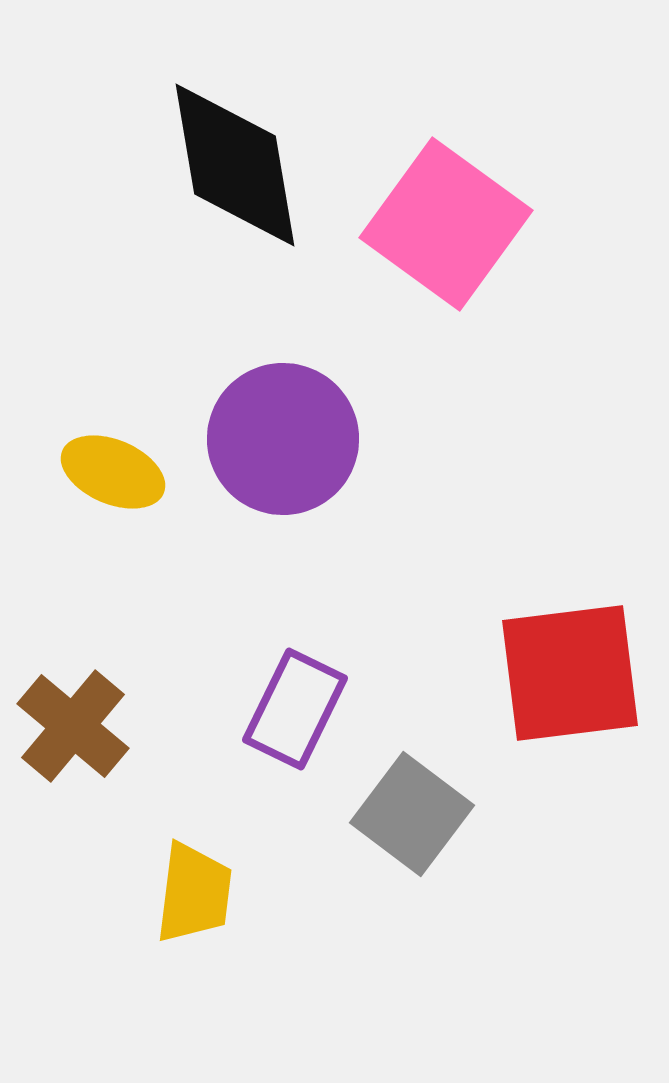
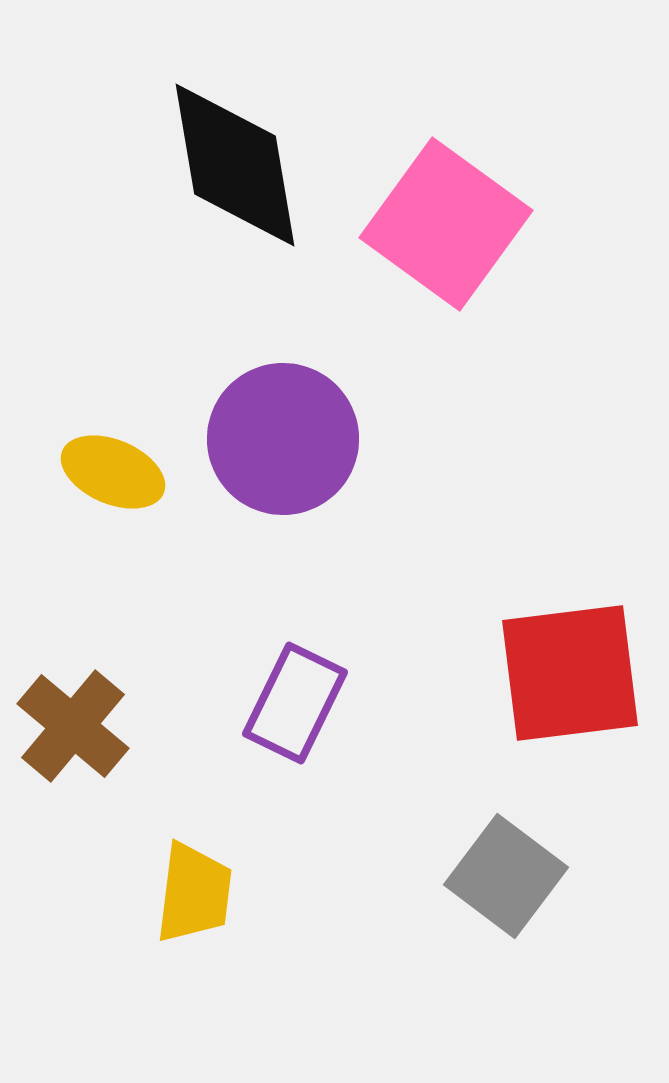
purple rectangle: moved 6 px up
gray square: moved 94 px right, 62 px down
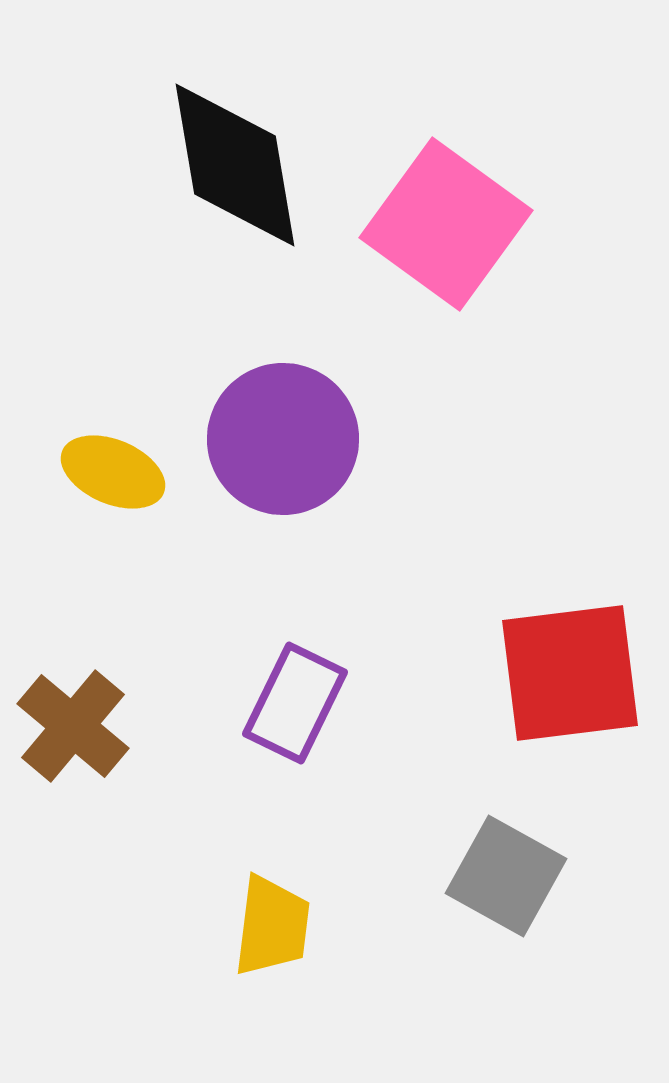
gray square: rotated 8 degrees counterclockwise
yellow trapezoid: moved 78 px right, 33 px down
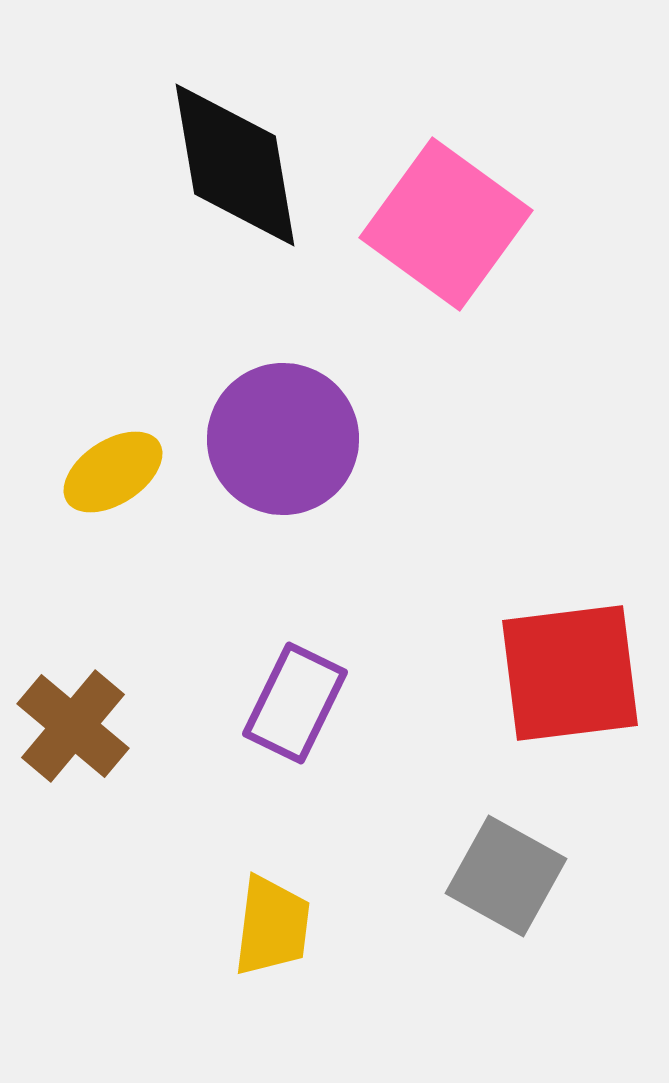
yellow ellipse: rotated 56 degrees counterclockwise
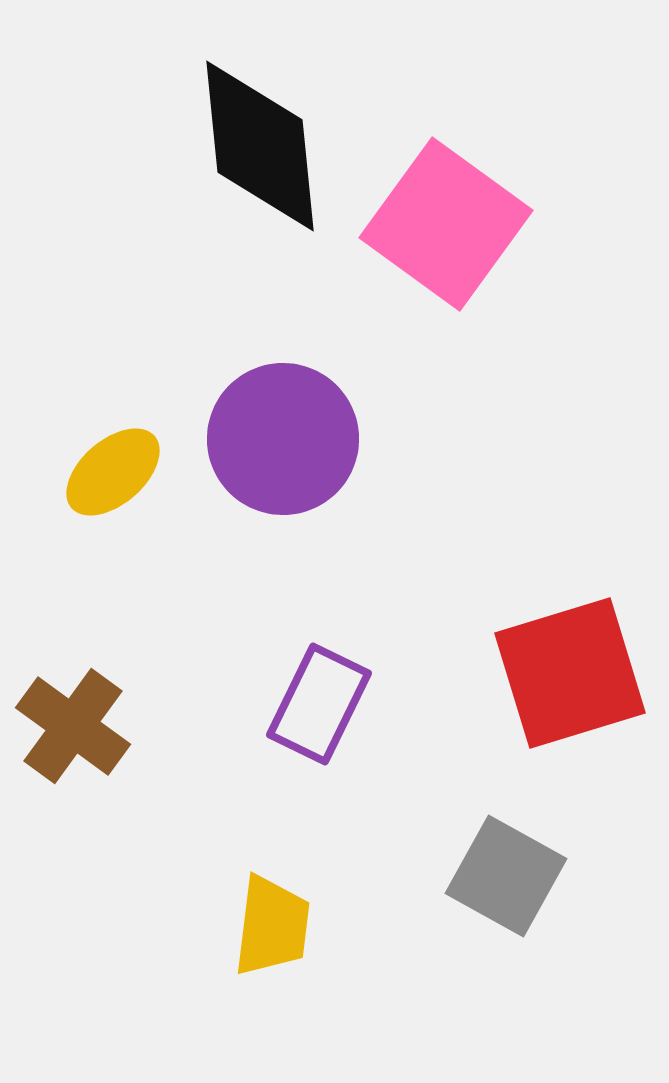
black diamond: moved 25 px right, 19 px up; rotated 4 degrees clockwise
yellow ellipse: rotated 8 degrees counterclockwise
red square: rotated 10 degrees counterclockwise
purple rectangle: moved 24 px right, 1 px down
brown cross: rotated 4 degrees counterclockwise
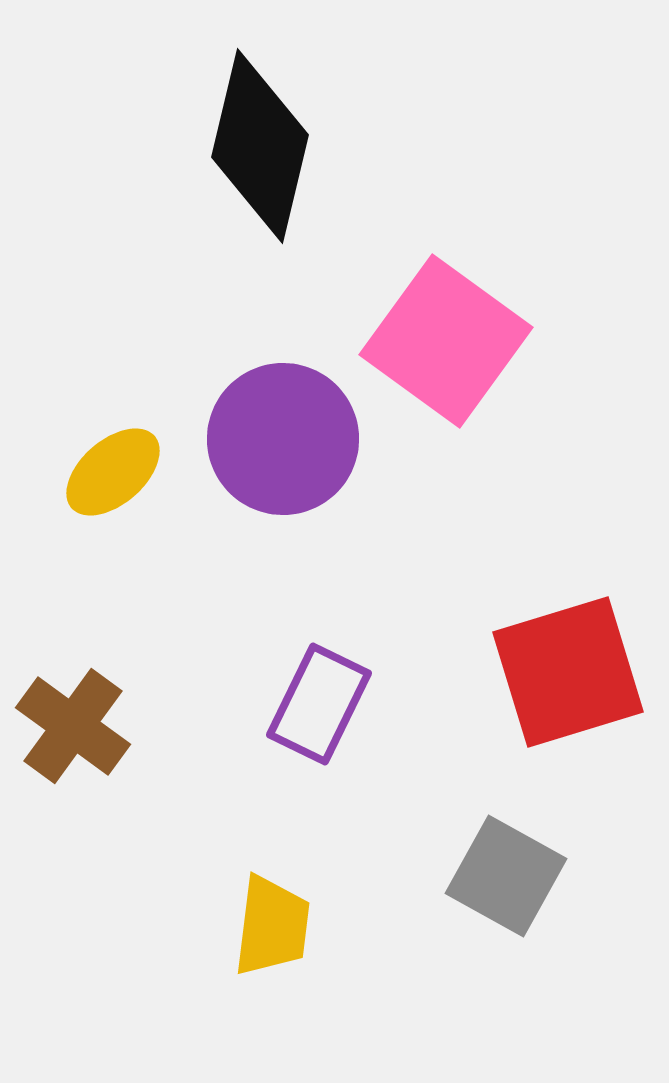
black diamond: rotated 19 degrees clockwise
pink square: moved 117 px down
red square: moved 2 px left, 1 px up
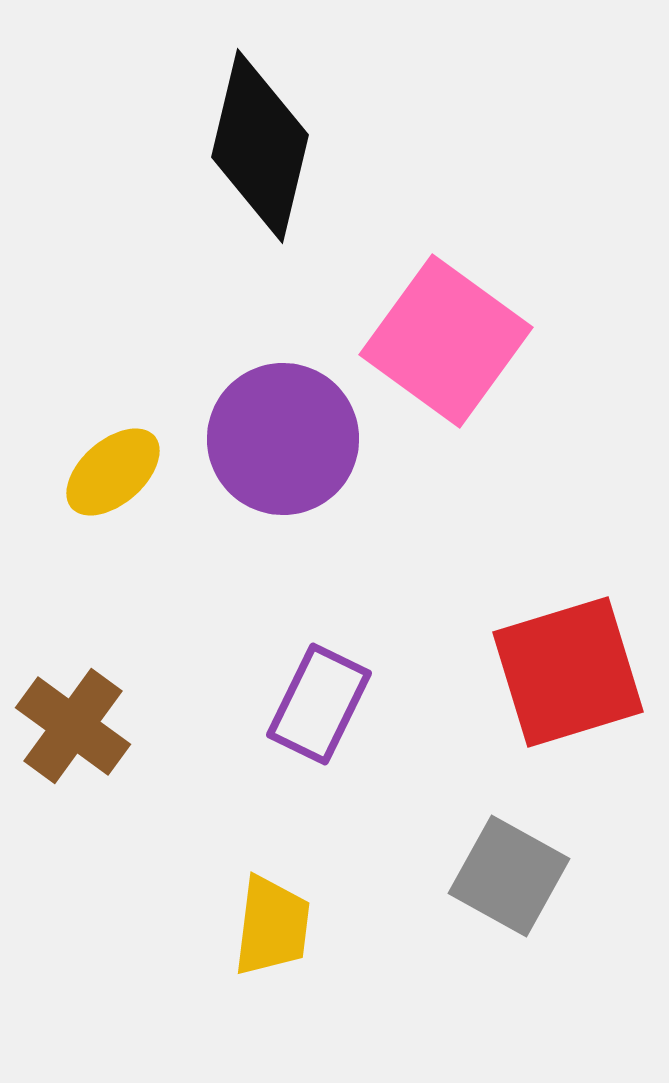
gray square: moved 3 px right
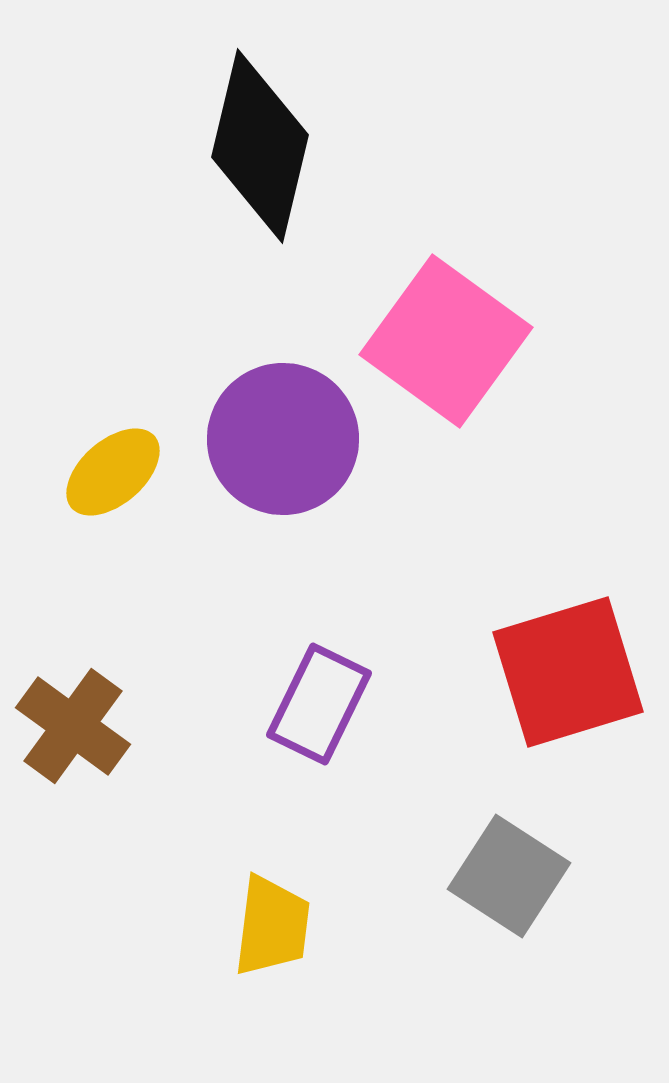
gray square: rotated 4 degrees clockwise
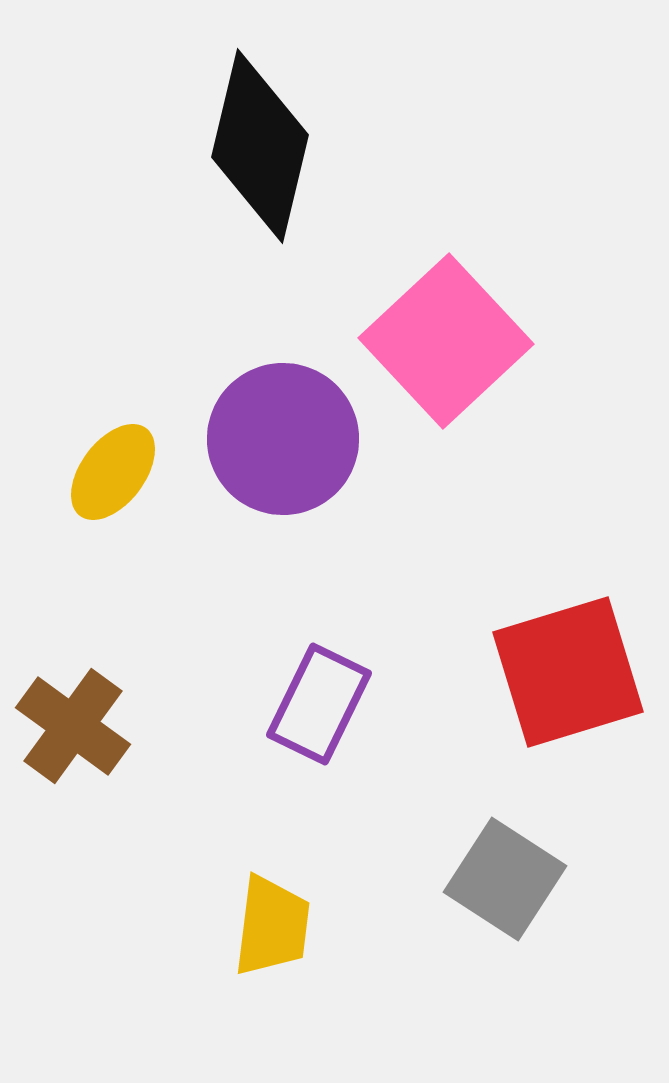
pink square: rotated 11 degrees clockwise
yellow ellipse: rotated 12 degrees counterclockwise
gray square: moved 4 px left, 3 px down
